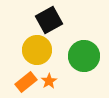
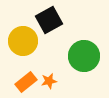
yellow circle: moved 14 px left, 9 px up
orange star: rotated 21 degrees clockwise
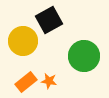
orange star: rotated 21 degrees clockwise
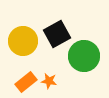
black square: moved 8 px right, 14 px down
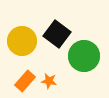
black square: rotated 24 degrees counterclockwise
yellow circle: moved 1 px left
orange rectangle: moved 1 px left, 1 px up; rotated 10 degrees counterclockwise
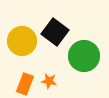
black square: moved 2 px left, 2 px up
orange rectangle: moved 3 px down; rotated 20 degrees counterclockwise
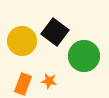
orange rectangle: moved 2 px left
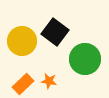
green circle: moved 1 px right, 3 px down
orange rectangle: rotated 25 degrees clockwise
